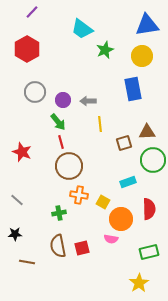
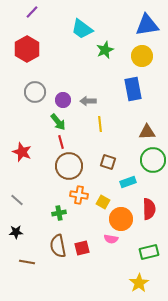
brown square: moved 16 px left, 19 px down; rotated 35 degrees clockwise
black star: moved 1 px right, 2 px up
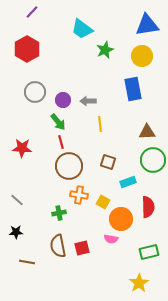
red star: moved 4 px up; rotated 18 degrees counterclockwise
red semicircle: moved 1 px left, 2 px up
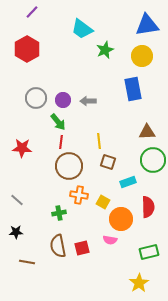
gray circle: moved 1 px right, 6 px down
yellow line: moved 1 px left, 17 px down
red line: rotated 24 degrees clockwise
pink semicircle: moved 1 px left, 1 px down
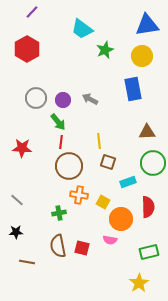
gray arrow: moved 2 px right, 2 px up; rotated 28 degrees clockwise
green circle: moved 3 px down
red square: rotated 28 degrees clockwise
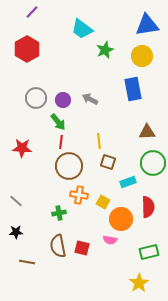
gray line: moved 1 px left, 1 px down
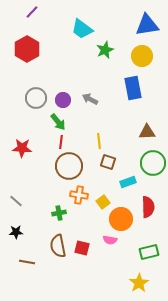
blue rectangle: moved 1 px up
yellow square: rotated 24 degrees clockwise
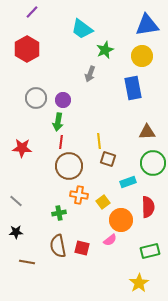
gray arrow: moved 25 px up; rotated 98 degrees counterclockwise
green arrow: rotated 48 degrees clockwise
brown square: moved 3 px up
orange circle: moved 1 px down
pink semicircle: rotated 48 degrees counterclockwise
green rectangle: moved 1 px right, 1 px up
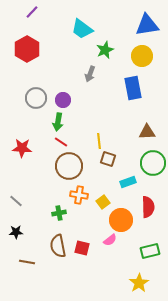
red line: rotated 64 degrees counterclockwise
